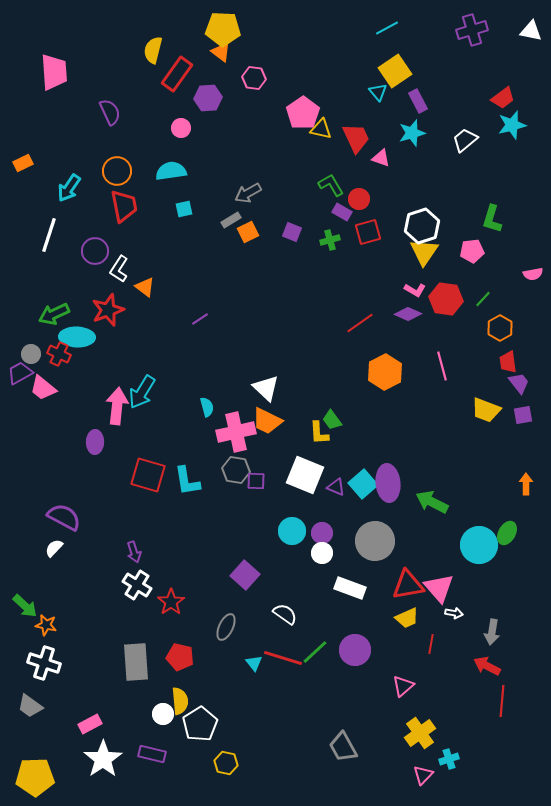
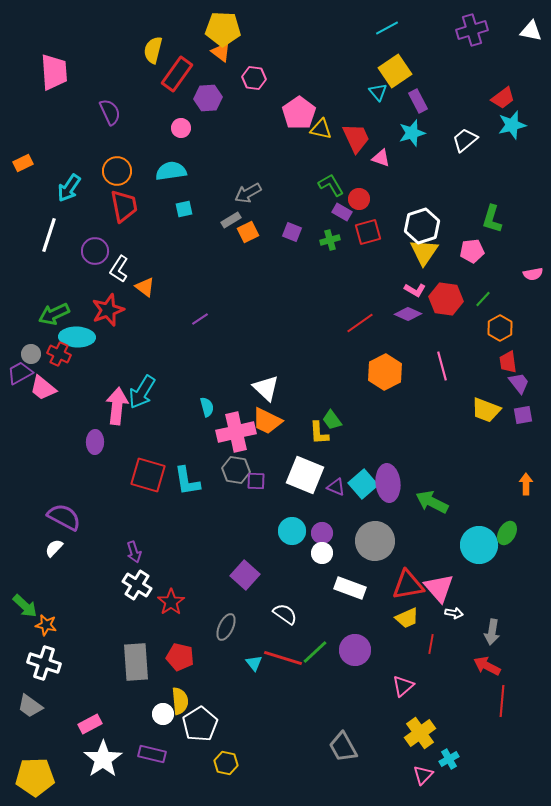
pink pentagon at (303, 113): moved 4 px left
cyan cross at (449, 759): rotated 12 degrees counterclockwise
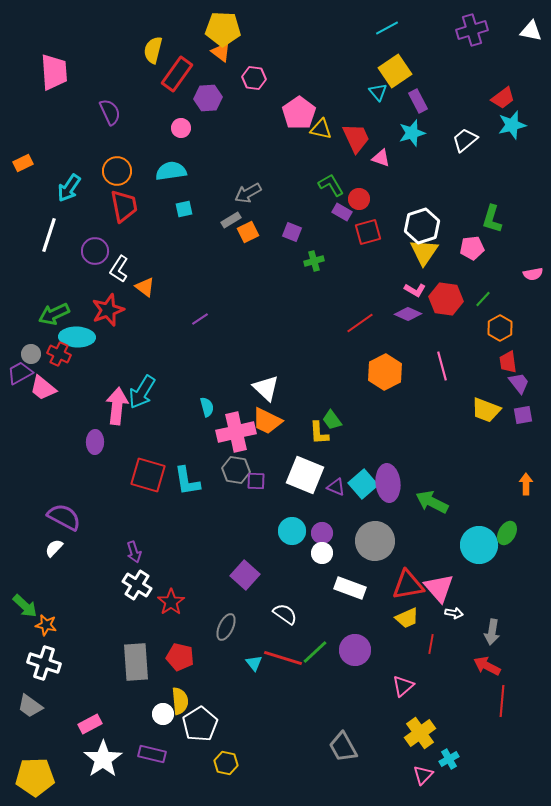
green cross at (330, 240): moved 16 px left, 21 px down
pink pentagon at (472, 251): moved 3 px up
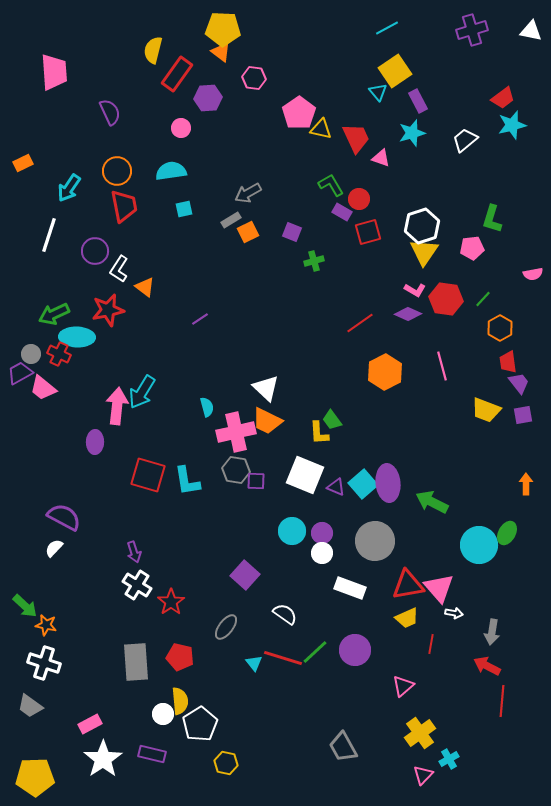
red star at (108, 310): rotated 8 degrees clockwise
gray ellipse at (226, 627): rotated 12 degrees clockwise
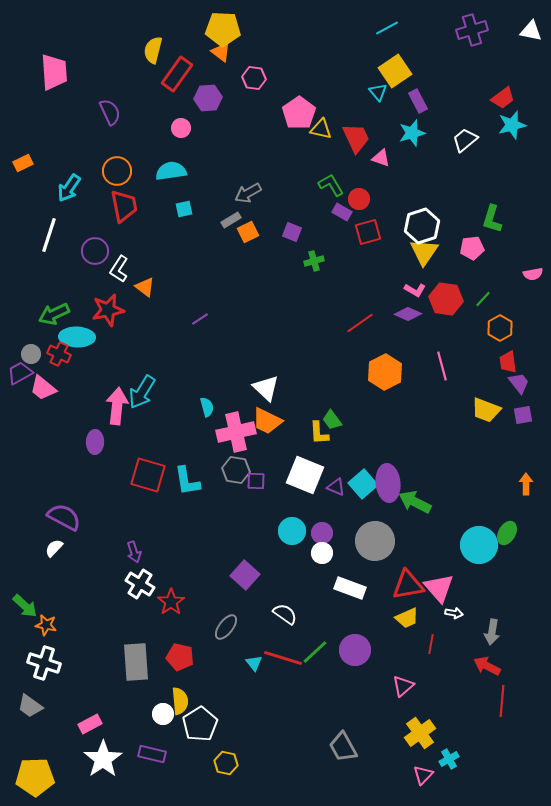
green arrow at (432, 502): moved 17 px left
white cross at (137, 585): moved 3 px right, 1 px up
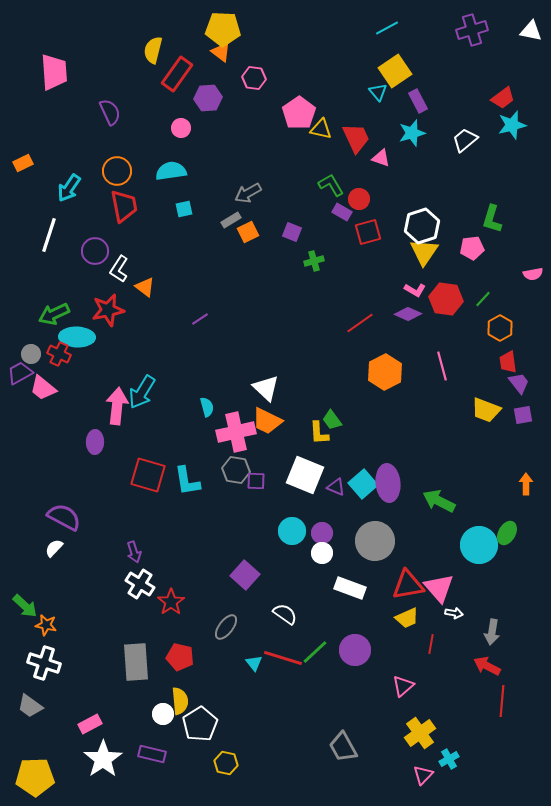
green arrow at (415, 502): moved 24 px right, 1 px up
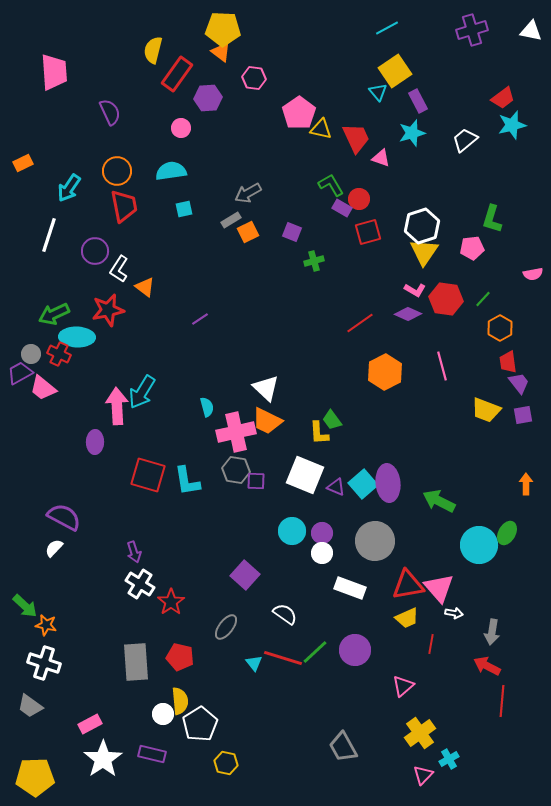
purple rectangle at (342, 212): moved 4 px up
pink arrow at (117, 406): rotated 9 degrees counterclockwise
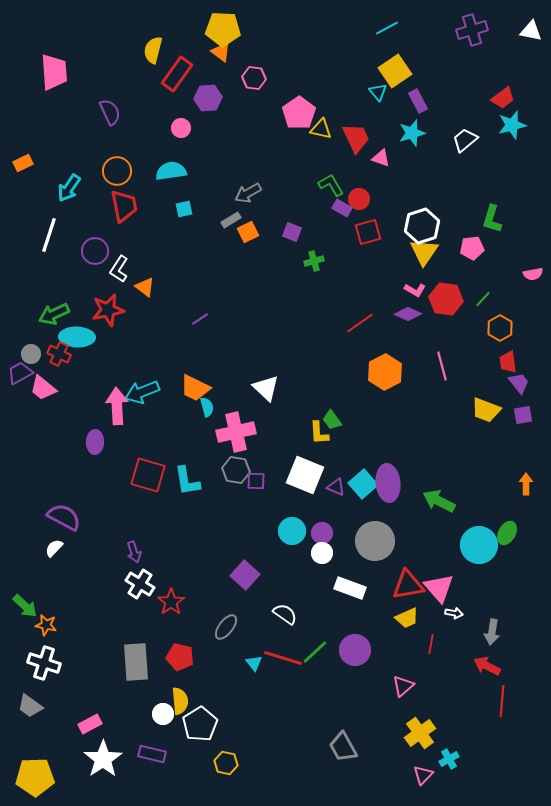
cyan arrow at (142, 392): rotated 36 degrees clockwise
orange trapezoid at (267, 421): moved 72 px left, 33 px up
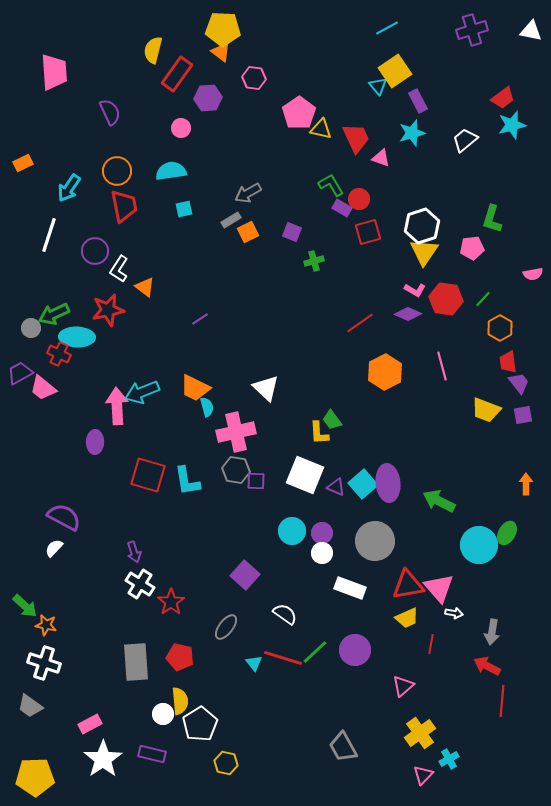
cyan triangle at (378, 92): moved 6 px up
gray circle at (31, 354): moved 26 px up
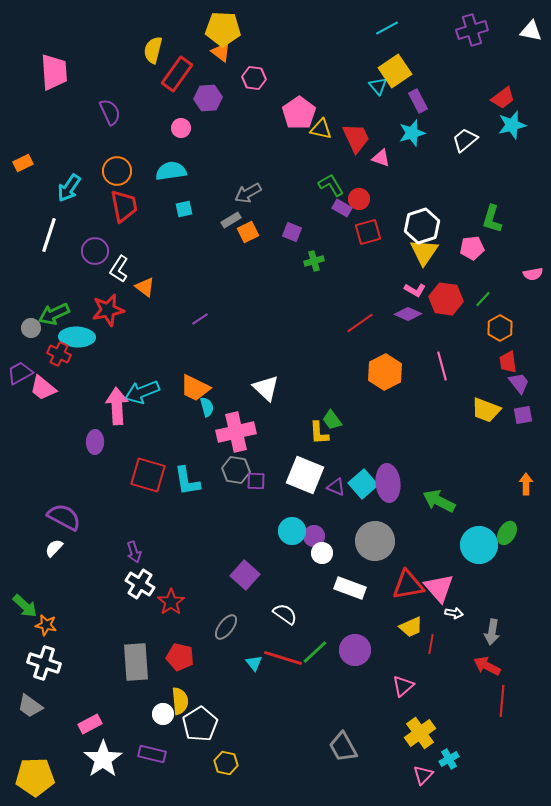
purple circle at (322, 533): moved 8 px left, 3 px down
yellow trapezoid at (407, 618): moved 4 px right, 9 px down
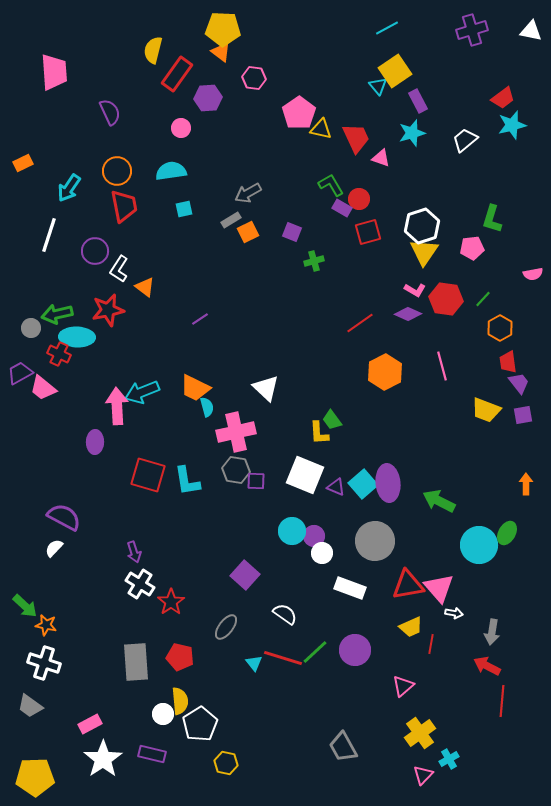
green arrow at (54, 314): moved 3 px right; rotated 12 degrees clockwise
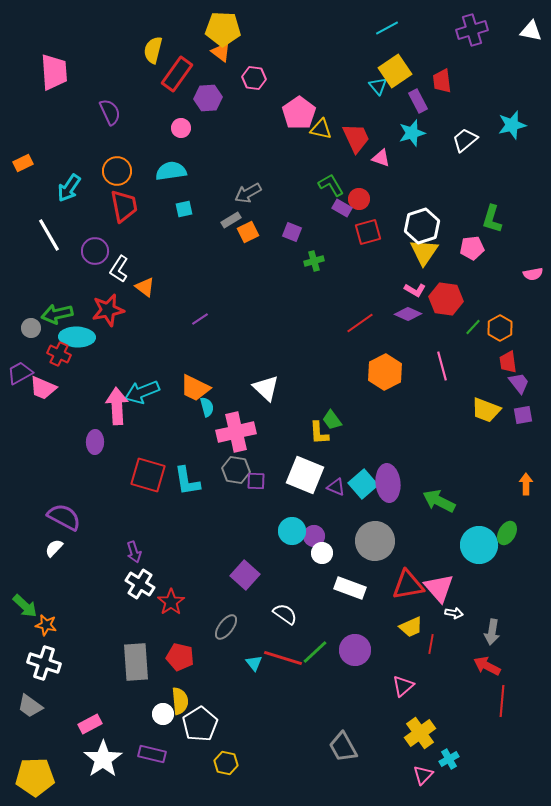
red trapezoid at (503, 98): moved 61 px left, 17 px up; rotated 120 degrees clockwise
white line at (49, 235): rotated 48 degrees counterclockwise
green line at (483, 299): moved 10 px left, 28 px down
pink trapezoid at (43, 388): rotated 16 degrees counterclockwise
